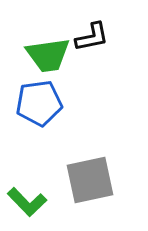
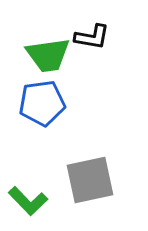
black L-shape: rotated 21 degrees clockwise
blue pentagon: moved 3 px right
green L-shape: moved 1 px right, 1 px up
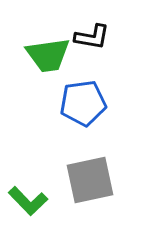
blue pentagon: moved 41 px right
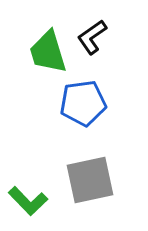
black L-shape: rotated 135 degrees clockwise
green trapezoid: moved 3 px up; rotated 81 degrees clockwise
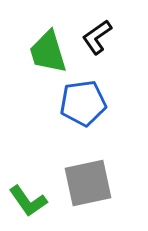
black L-shape: moved 5 px right
gray square: moved 2 px left, 3 px down
green L-shape: rotated 9 degrees clockwise
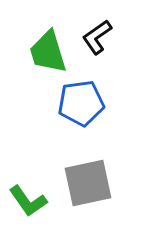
blue pentagon: moved 2 px left
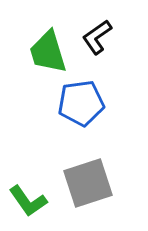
gray square: rotated 6 degrees counterclockwise
